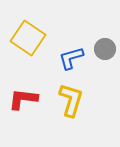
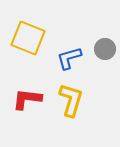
yellow square: rotated 12 degrees counterclockwise
blue L-shape: moved 2 px left
red L-shape: moved 4 px right
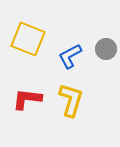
yellow square: moved 1 px down
gray circle: moved 1 px right
blue L-shape: moved 1 px right, 2 px up; rotated 12 degrees counterclockwise
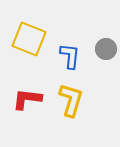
yellow square: moved 1 px right
blue L-shape: rotated 124 degrees clockwise
